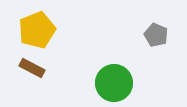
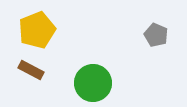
brown rectangle: moved 1 px left, 2 px down
green circle: moved 21 px left
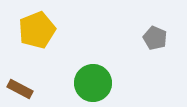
gray pentagon: moved 1 px left, 3 px down
brown rectangle: moved 11 px left, 19 px down
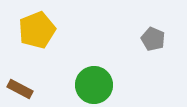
gray pentagon: moved 2 px left, 1 px down
green circle: moved 1 px right, 2 px down
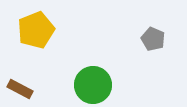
yellow pentagon: moved 1 px left
green circle: moved 1 px left
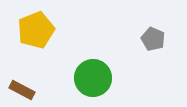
green circle: moved 7 px up
brown rectangle: moved 2 px right, 1 px down
